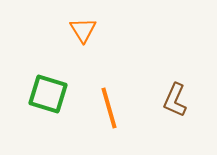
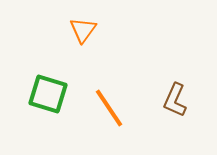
orange triangle: rotated 8 degrees clockwise
orange line: rotated 18 degrees counterclockwise
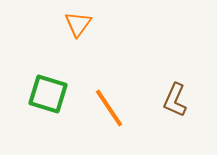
orange triangle: moved 5 px left, 6 px up
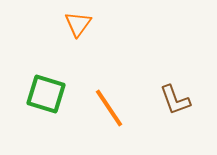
green square: moved 2 px left
brown L-shape: rotated 44 degrees counterclockwise
